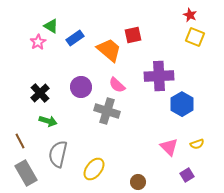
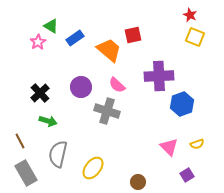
blue hexagon: rotated 10 degrees clockwise
yellow ellipse: moved 1 px left, 1 px up
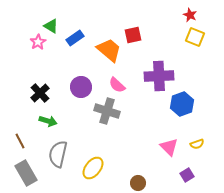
brown circle: moved 1 px down
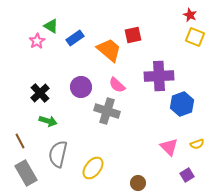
pink star: moved 1 px left, 1 px up
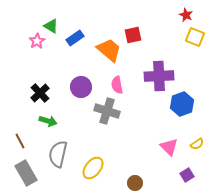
red star: moved 4 px left
pink semicircle: rotated 36 degrees clockwise
yellow semicircle: rotated 16 degrees counterclockwise
brown circle: moved 3 px left
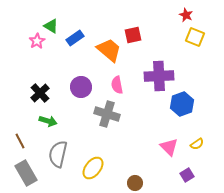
gray cross: moved 3 px down
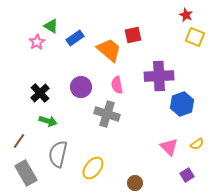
pink star: moved 1 px down
brown line: moved 1 px left; rotated 63 degrees clockwise
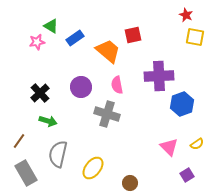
yellow square: rotated 12 degrees counterclockwise
pink star: rotated 21 degrees clockwise
orange trapezoid: moved 1 px left, 1 px down
brown circle: moved 5 px left
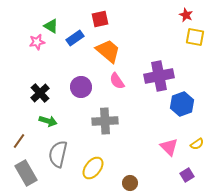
red square: moved 33 px left, 16 px up
purple cross: rotated 8 degrees counterclockwise
pink semicircle: moved 4 px up; rotated 24 degrees counterclockwise
gray cross: moved 2 px left, 7 px down; rotated 20 degrees counterclockwise
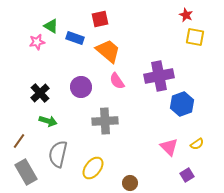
blue rectangle: rotated 54 degrees clockwise
gray rectangle: moved 1 px up
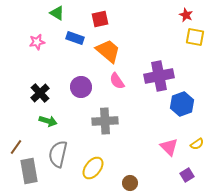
green triangle: moved 6 px right, 13 px up
brown line: moved 3 px left, 6 px down
gray rectangle: moved 3 px right, 1 px up; rotated 20 degrees clockwise
